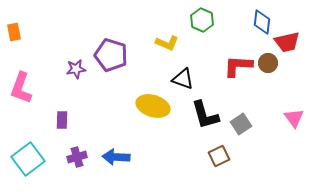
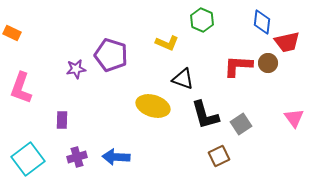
orange rectangle: moved 2 px left, 1 px down; rotated 54 degrees counterclockwise
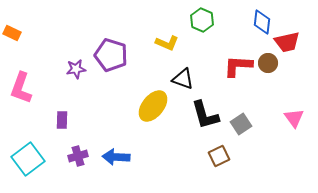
yellow ellipse: rotated 68 degrees counterclockwise
purple cross: moved 1 px right, 1 px up
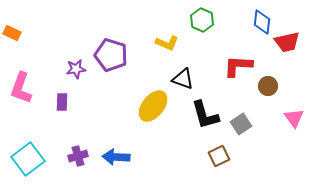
brown circle: moved 23 px down
purple rectangle: moved 18 px up
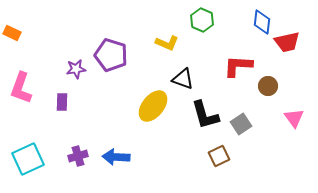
cyan square: rotated 12 degrees clockwise
